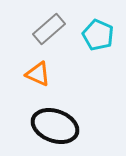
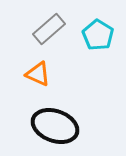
cyan pentagon: rotated 8 degrees clockwise
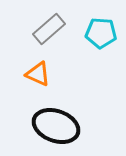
cyan pentagon: moved 3 px right, 2 px up; rotated 28 degrees counterclockwise
black ellipse: moved 1 px right
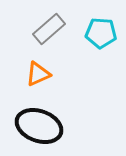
orange triangle: rotated 48 degrees counterclockwise
black ellipse: moved 17 px left
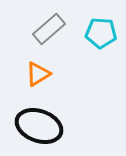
orange triangle: rotated 8 degrees counterclockwise
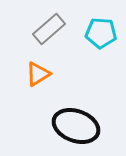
black ellipse: moved 37 px right
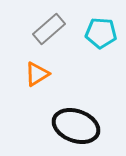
orange triangle: moved 1 px left
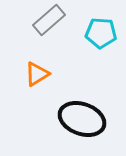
gray rectangle: moved 9 px up
black ellipse: moved 6 px right, 7 px up
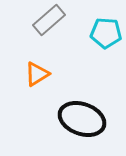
cyan pentagon: moved 5 px right
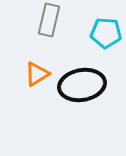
gray rectangle: rotated 36 degrees counterclockwise
black ellipse: moved 34 px up; rotated 30 degrees counterclockwise
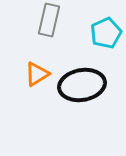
cyan pentagon: rotated 28 degrees counterclockwise
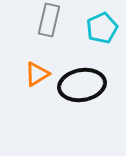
cyan pentagon: moved 4 px left, 5 px up
